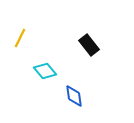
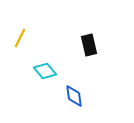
black rectangle: rotated 25 degrees clockwise
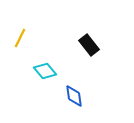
black rectangle: rotated 25 degrees counterclockwise
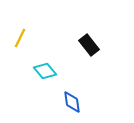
blue diamond: moved 2 px left, 6 px down
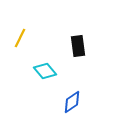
black rectangle: moved 11 px left, 1 px down; rotated 30 degrees clockwise
blue diamond: rotated 65 degrees clockwise
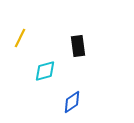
cyan diamond: rotated 65 degrees counterclockwise
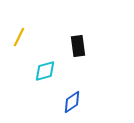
yellow line: moved 1 px left, 1 px up
